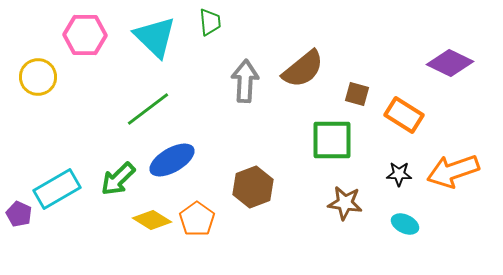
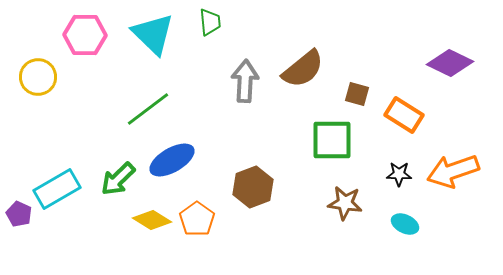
cyan triangle: moved 2 px left, 3 px up
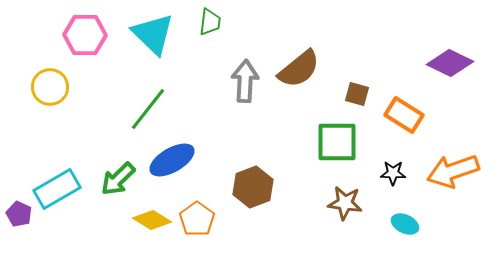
green trapezoid: rotated 12 degrees clockwise
brown semicircle: moved 4 px left
yellow circle: moved 12 px right, 10 px down
green line: rotated 15 degrees counterclockwise
green square: moved 5 px right, 2 px down
black star: moved 6 px left, 1 px up
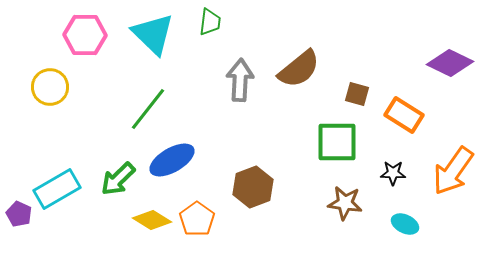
gray arrow: moved 5 px left, 1 px up
orange arrow: rotated 36 degrees counterclockwise
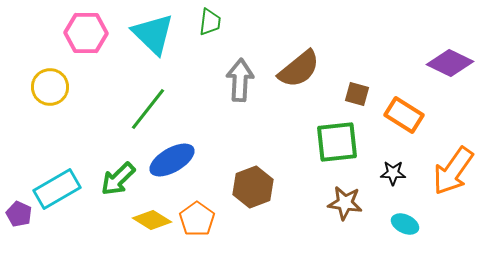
pink hexagon: moved 1 px right, 2 px up
green square: rotated 6 degrees counterclockwise
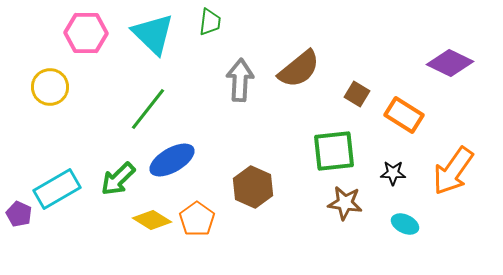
brown square: rotated 15 degrees clockwise
green square: moved 3 px left, 9 px down
brown hexagon: rotated 15 degrees counterclockwise
